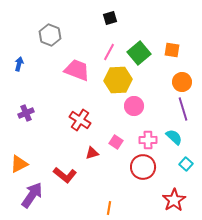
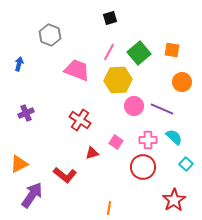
purple line: moved 21 px left; rotated 50 degrees counterclockwise
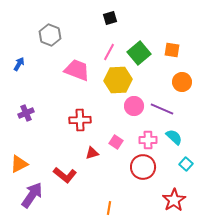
blue arrow: rotated 16 degrees clockwise
red cross: rotated 35 degrees counterclockwise
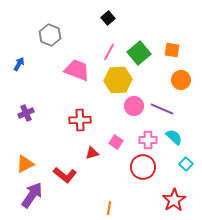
black square: moved 2 px left; rotated 24 degrees counterclockwise
orange circle: moved 1 px left, 2 px up
orange triangle: moved 6 px right
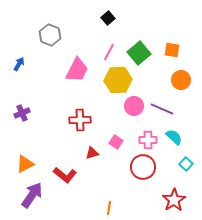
pink trapezoid: rotated 96 degrees clockwise
purple cross: moved 4 px left
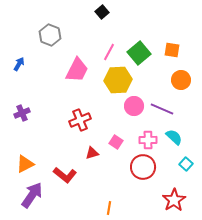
black square: moved 6 px left, 6 px up
red cross: rotated 20 degrees counterclockwise
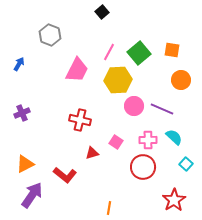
red cross: rotated 35 degrees clockwise
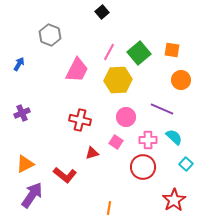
pink circle: moved 8 px left, 11 px down
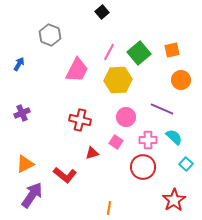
orange square: rotated 21 degrees counterclockwise
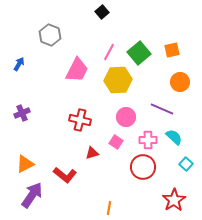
orange circle: moved 1 px left, 2 px down
